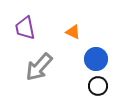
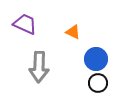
purple trapezoid: moved 4 px up; rotated 125 degrees clockwise
gray arrow: rotated 40 degrees counterclockwise
black circle: moved 3 px up
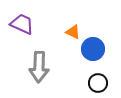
purple trapezoid: moved 3 px left
blue circle: moved 3 px left, 10 px up
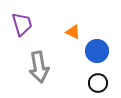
purple trapezoid: rotated 50 degrees clockwise
blue circle: moved 4 px right, 2 px down
gray arrow: rotated 12 degrees counterclockwise
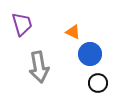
blue circle: moved 7 px left, 3 px down
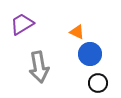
purple trapezoid: rotated 105 degrees counterclockwise
orange triangle: moved 4 px right
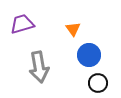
purple trapezoid: rotated 15 degrees clockwise
orange triangle: moved 4 px left, 3 px up; rotated 28 degrees clockwise
blue circle: moved 1 px left, 1 px down
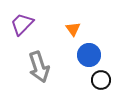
purple trapezoid: rotated 30 degrees counterclockwise
gray arrow: rotated 8 degrees counterclockwise
black circle: moved 3 px right, 3 px up
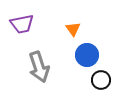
purple trapezoid: rotated 145 degrees counterclockwise
blue circle: moved 2 px left
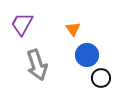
purple trapezoid: rotated 130 degrees clockwise
gray arrow: moved 2 px left, 2 px up
black circle: moved 2 px up
